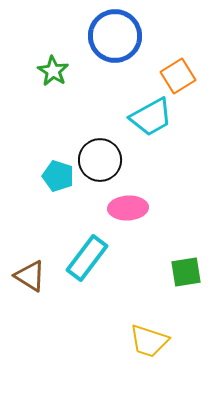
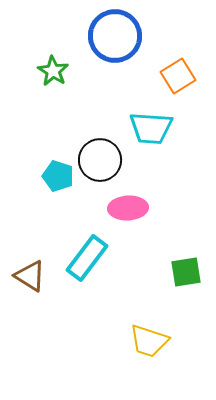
cyan trapezoid: moved 11 px down; rotated 33 degrees clockwise
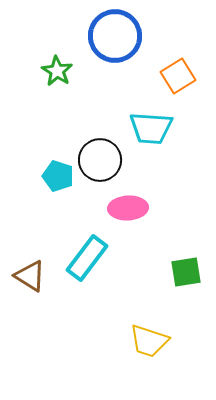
green star: moved 4 px right
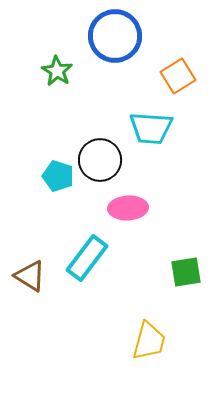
yellow trapezoid: rotated 93 degrees counterclockwise
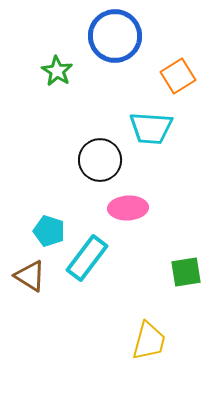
cyan pentagon: moved 9 px left, 55 px down
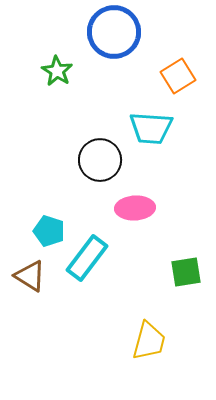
blue circle: moved 1 px left, 4 px up
pink ellipse: moved 7 px right
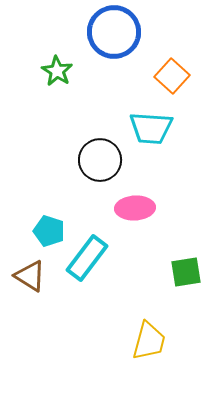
orange square: moved 6 px left; rotated 16 degrees counterclockwise
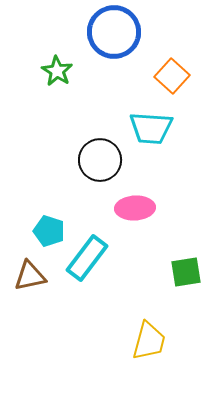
brown triangle: rotated 44 degrees counterclockwise
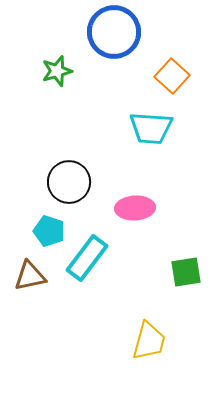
green star: rotated 24 degrees clockwise
black circle: moved 31 px left, 22 px down
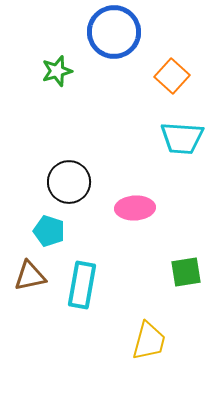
cyan trapezoid: moved 31 px right, 10 px down
cyan rectangle: moved 5 px left, 27 px down; rotated 27 degrees counterclockwise
